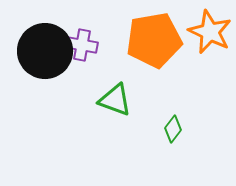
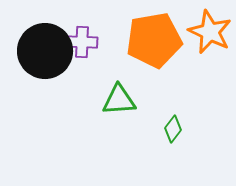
purple cross: moved 3 px up; rotated 8 degrees counterclockwise
green triangle: moved 4 px right; rotated 24 degrees counterclockwise
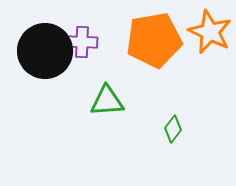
green triangle: moved 12 px left, 1 px down
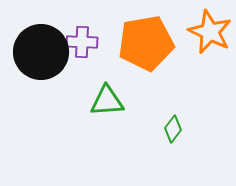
orange pentagon: moved 8 px left, 3 px down
black circle: moved 4 px left, 1 px down
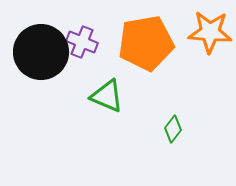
orange star: rotated 21 degrees counterclockwise
purple cross: rotated 20 degrees clockwise
green triangle: moved 5 px up; rotated 27 degrees clockwise
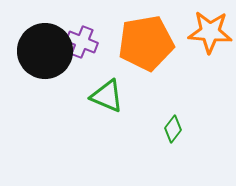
black circle: moved 4 px right, 1 px up
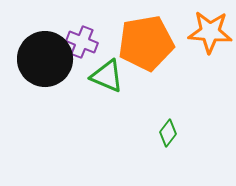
black circle: moved 8 px down
green triangle: moved 20 px up
green diamond: moved 5 px left, 4 px down
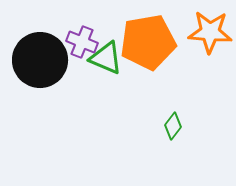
orange pentagon: moved 2 px right, 1 px up
black circle: moved 5 px left, 1 px down
green triangle: moved 1 px left, 18 px up
green diamond: moved 5 px right, 7 px up
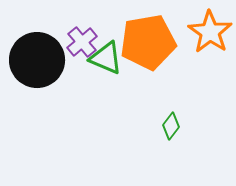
orange star: rotated 30 degrees clockwise
purple cross: rotated 28 degrees clockwise
black circle: moved 3 px left
green diamond: moved 2 px left
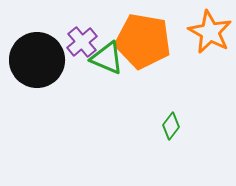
orange star: rotated 6 degrees counterclockwise
orange pentagon: moved 5 px left, 1 px up; rotated 20 degrees clockwise
green triangle: moved 1 px right
